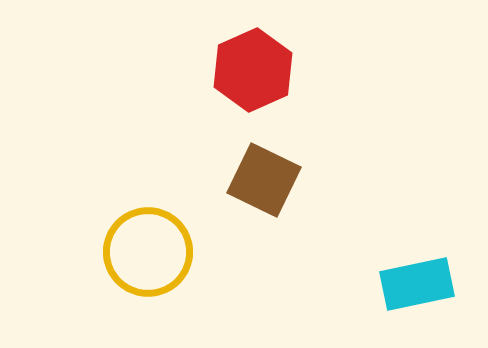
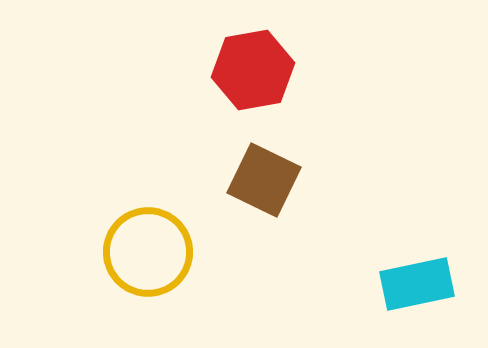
red hexagon: rotated 14 degrees clockwise
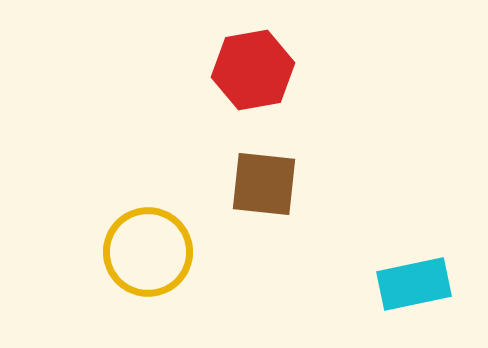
brown square: moved 4 px down; rotated 20 degrees counterclockwise
cyan rectangle: moved 3 px left
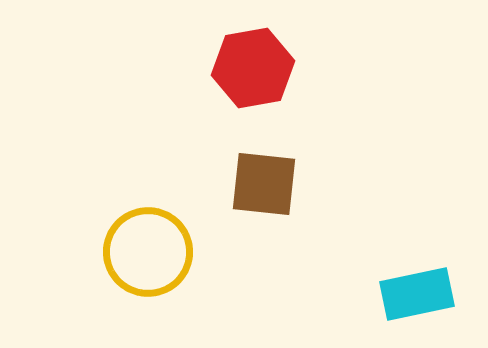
red hexagon: moved 2 px up
cyan rectangle: moved 3 px right, 10 px down
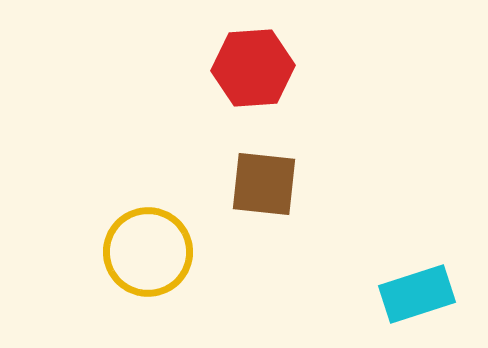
red hexagon: rotated 6 degrees clockwise
cyan rectangle: rotated 6 degrees counterclockwise
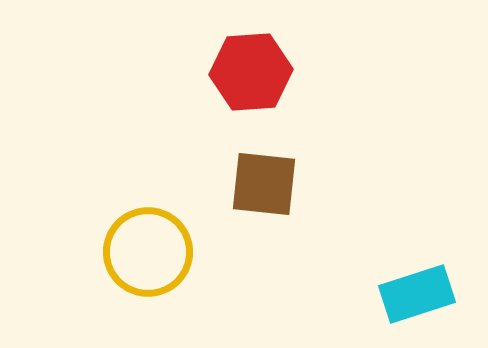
red hexagon: moved 2 px left, 4 px down
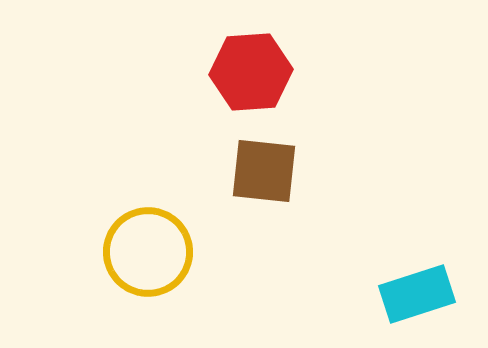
brown square: moved 13 px up
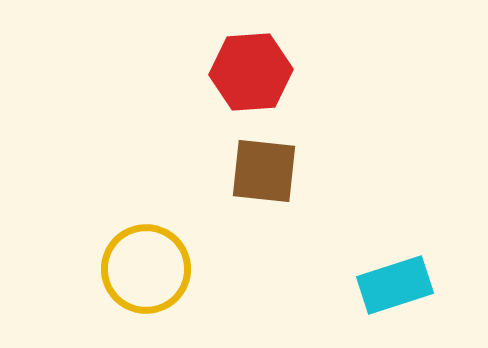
yellow circle: moved 2 px left, 17 px down
cyan rectangle: moved 22 px left, 9 px up
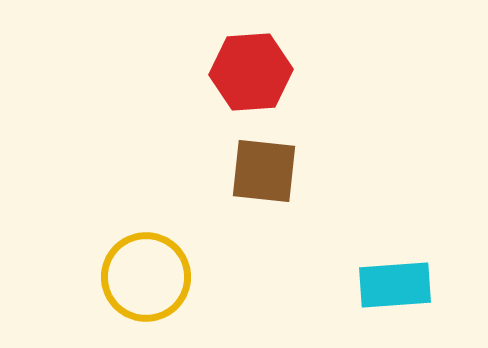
yellow circle: moved 8 px down
cyan rectangle: rotated 14 degrees clockwise
